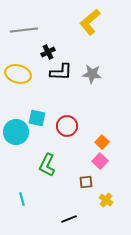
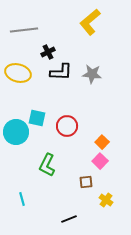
yellow ellipse: moved 1 px up
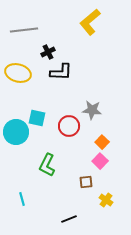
gray star: moved 36 px down
red circle: moved 2 px right
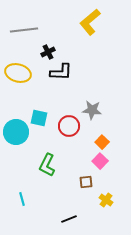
cyan square: moved 2 px right
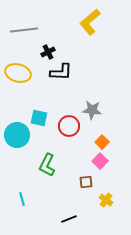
cyan circle: moved 1 px right, 3 px down
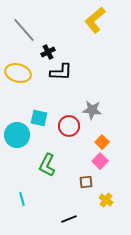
yellow L-shape: moved 5 px right, 2 px up
gray line: rotated 56 degrees clockwise
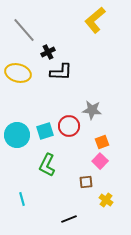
cyan square: moved 6 px right, 13 px down; rotated 30 degrees counterclockwise
orange square: rotated 24 degrees clockwise
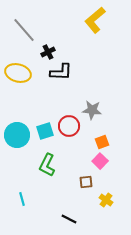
black line: rotated 49 degrees clockwise
